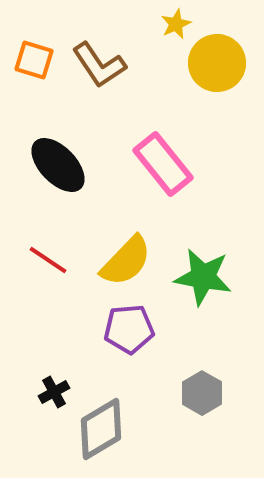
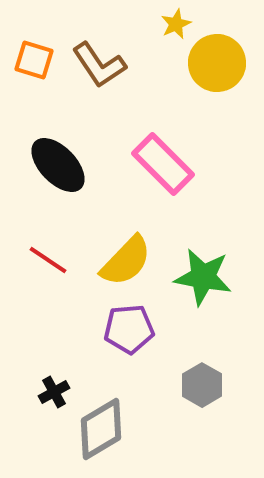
pink rectangle: rotated 6 degrees counterclockwise
gray hexagon: moved 8 px up
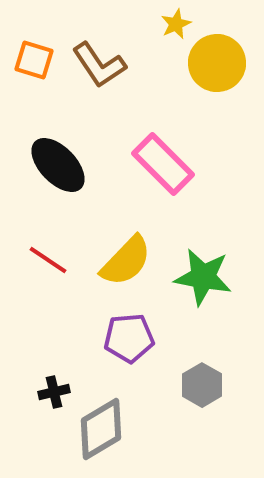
purple pentagon: moved 9 px down
black cross: rotated 16 degrees clockwise
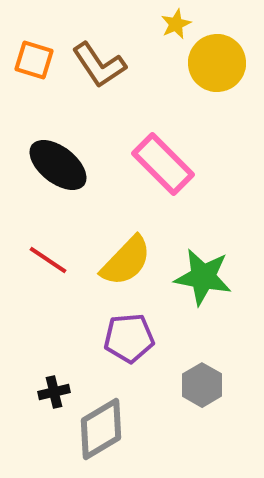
black ellipse: rotated 8 degrees counterclockwise
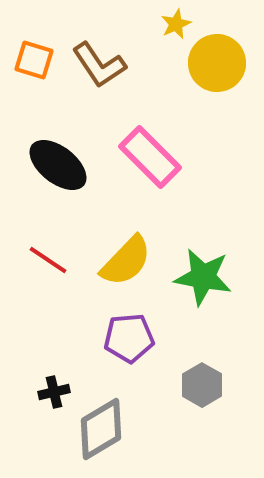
pink rectangle: moved 13 px left, 7 px up
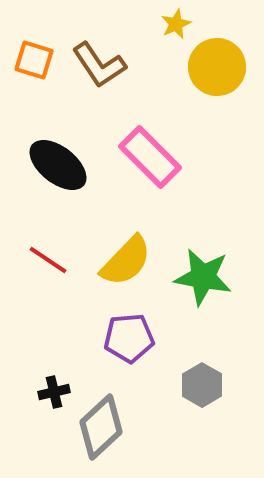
yellow circle: moved 4 px down
gray diamond: moved 2 px up; rotated 12 degrees counterclockwise
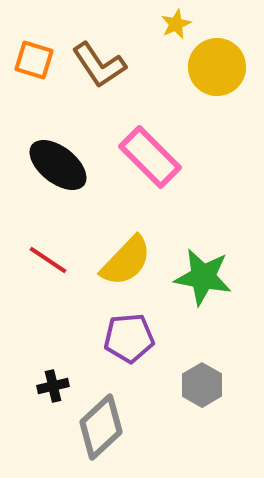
black cross: moved 1 px left, 6 px up
